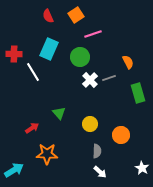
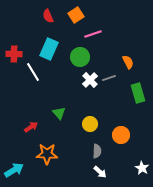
red arrow: moved 1 px left, 1 px up
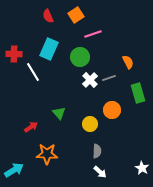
orange circle: moved 9 px left, 25 px up
